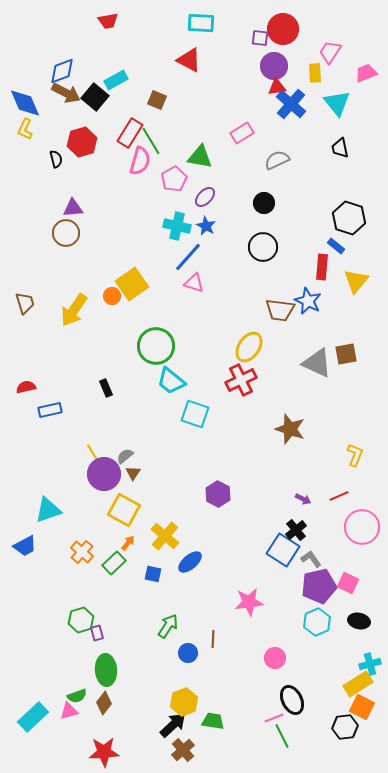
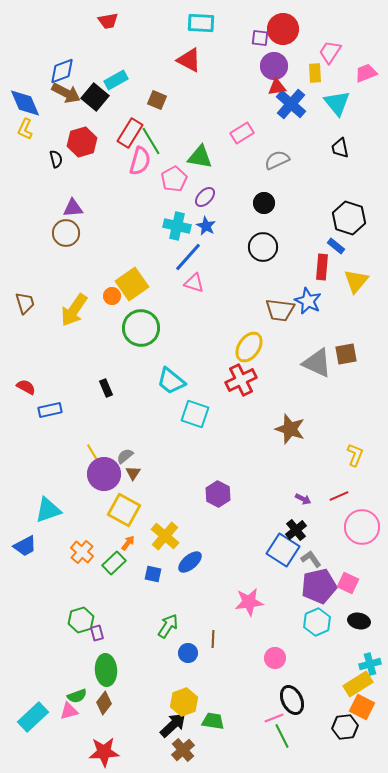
green circle at (156, 346): moved 15 px left, 18 px up
red semicircle at (26, 387): rotated 42 degrees clockwise
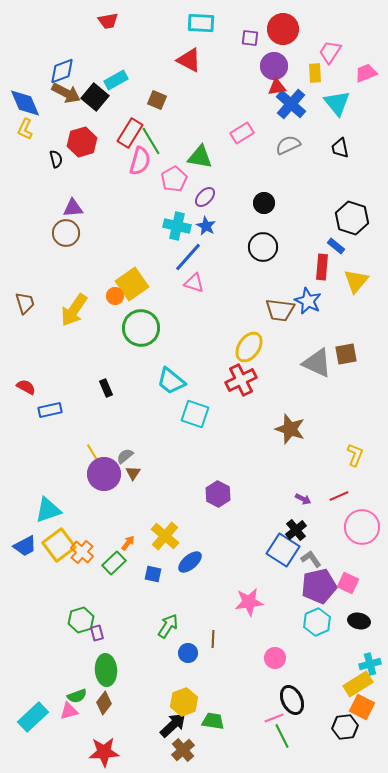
purple square at (260, 38): moved 10 px left
gray semicircle at (277, 160): moved 11 px right, 15 px up
black hexagon at (349, 218): moved 3 px right
orange circle at (112, 296): moved 3 px right
yellow square at (124, 510): moved 65 px left, 35 px down; rotated 24 degrees clockwise
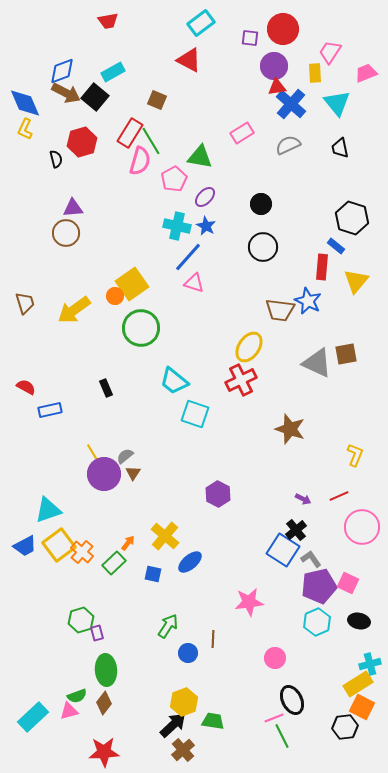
cyan rectangle at (201, 23): rotated 40 degrees counterclockwise
cyan rectangle at (116, 80): moved 3 px left, 8 px up
black circle at (264, 203): moved 3 px left, 1 px down
yellow arrow at (74, 310): rotated 20 degrees clockwise
cyan trapezoid at (171, 381): moved 3 px right
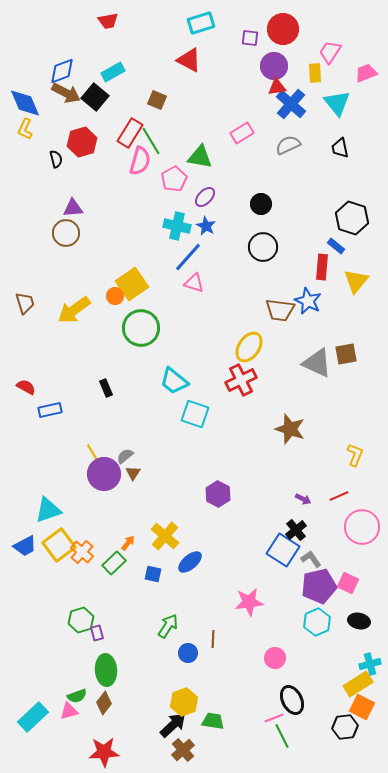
cyan rectangle at (201, 23): rotated 20 degrees clockwise
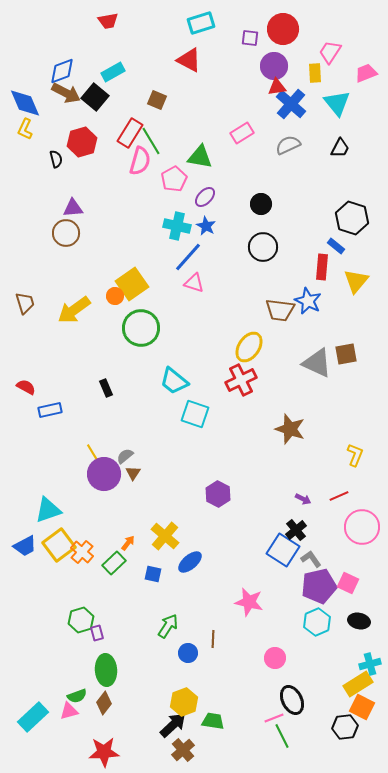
black trapezoid at (340, 148): rotated 140 degrees counterclockwise
pink star at (249, 602): rotated 20 degrees clockwise
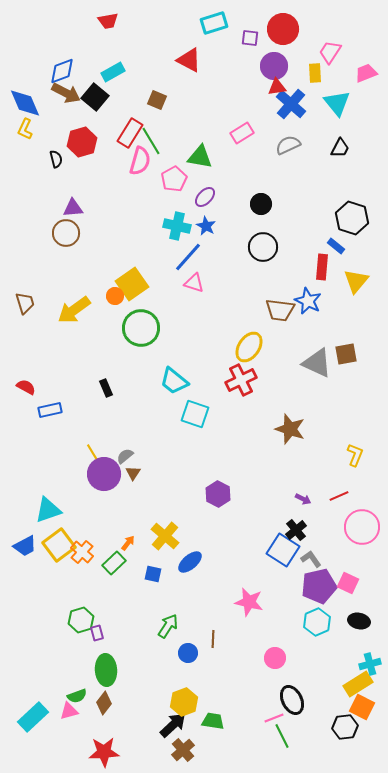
cyan rectangle at (201, 23): moved 13 px right
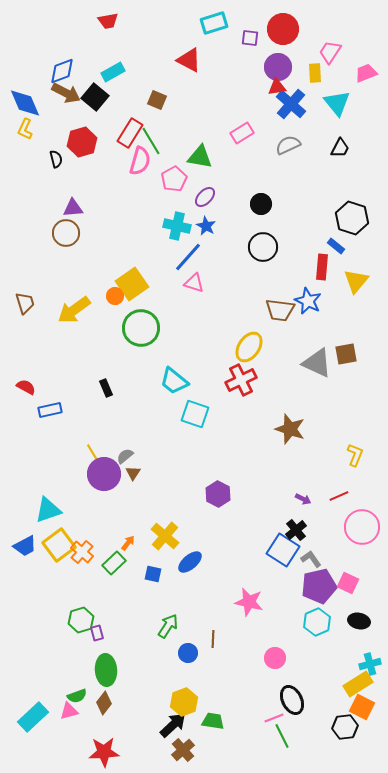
purple circle at (274, 66): moved 4 px right, 1 px down
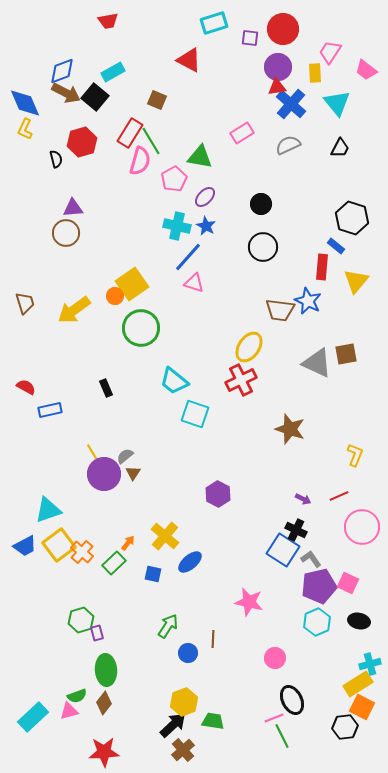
pink trapezoid at (366, 73): moved 3 px up; rotated 120 degrees counterclockwise
black cross at (296, 530): rotated 25 degrees counterclockwise
